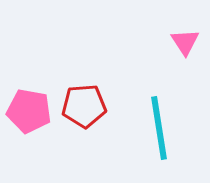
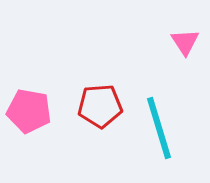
red pentagon: moved 16 px right
cyan line: rotated 8 degrees counterclockwise
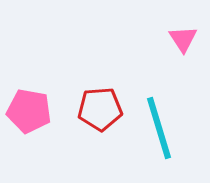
pink triangle: moved 2 px left, 3 px up
red pentagon: moved 3 px down
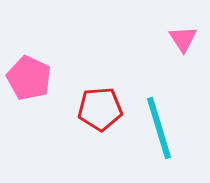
pink pentagon: moved 33 px up; rotated 15 degrees clockwise
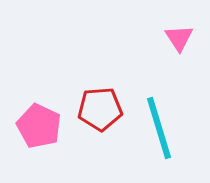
pink triangle: moved 4 px left, 1 px up
pink pentagon: moved 10 px right, 48 px down
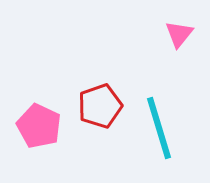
pink triangle: moved 4 px up; rotated 12 degrees clockwise
red pentagon: moved 3 px up; rotated 15 degrees counterclockwise
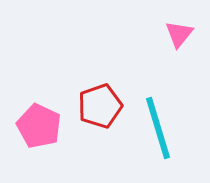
cyan line: moved 1 px left
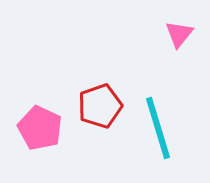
pink pentagon: moved 1 px right, 2 px down
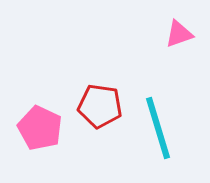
pink triangle: rotated 32 degrees clockwise
red pentagon: rotated 27 degrees clockwise
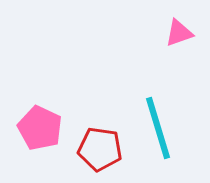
pink triangle: moved 1 px up
red pentagon: moved 43 px down
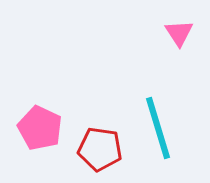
pink triangle: rotated 44 degrees counterclockwise
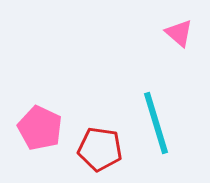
pink triangle: rotated 16 degrees counterclockwise
cyan line: moved 2 px left, 5 px up
